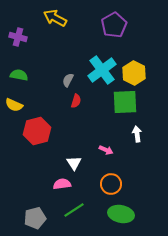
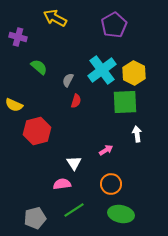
green semicircle: moved 20 px right, 8 px up; rotated 30 degrees clockwise
pink arrow: rotated 56 degrees counterclockwise
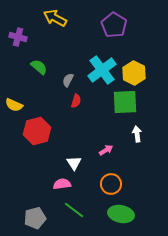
purple pentagon: rotated 10 degrees counterclockwise
green line: rotated 70 degrees clockwise
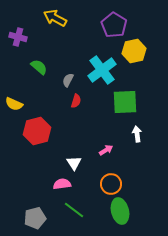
yellow hexagon: moved 22 px up; rotated 20 degrees clockwise
yellow semicircle: moved 1 px up
green ellipse: moved 1 px left, 3 px up; rotated 65 degrees clockwise
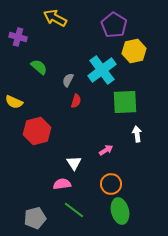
yellow semicircle: moved 2 px up
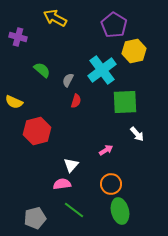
green semicircle: moved 3 px right, 3 px down
white arrow: rotated 147 degrees clockwise
white triangle: moved 3 px left, 2 px down; rotated 14 degrees clockwise
